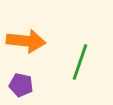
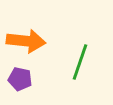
purple pentagon: moved 1 px left, 6 px up
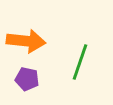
purple pentagon: moved 7 px right
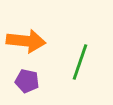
purple pentagon: moved 2 px down
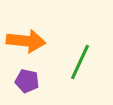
green line: rotated 6 degrees clockwise
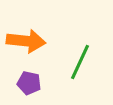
purple pentagon: moved 2 px right, 2 px down
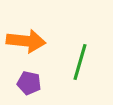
green line: rotated 9 degrees counterclockwise
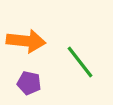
green line: rotated 54 degrees counterclockwise
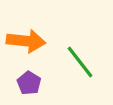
purple pentagon: rotated 20 degrees clockwise
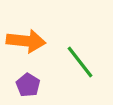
purple pentagon: moved 1 px left, 2 px down
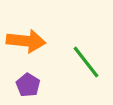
green line: moved 6 px right
